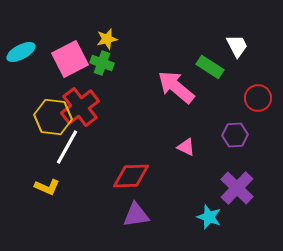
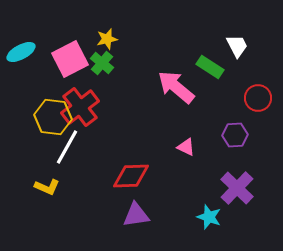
green cross: rotated 20 degrees clockwise
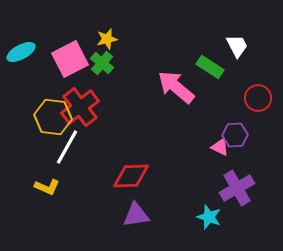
pink triangle: moved 34 px right
purple cross: rotated 16 degrees clockwise
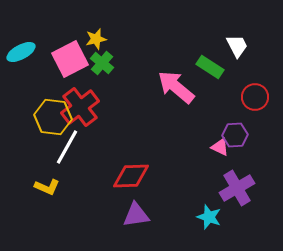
yellow star: moved 11 px left
red circle: moved 3 px left, 1 px up
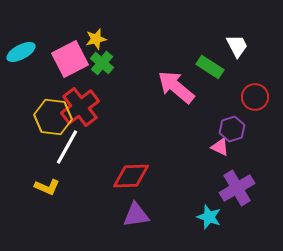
purple hexagon: moved 3 px left, 6 px up; rotated 15 degrees counterclockwise
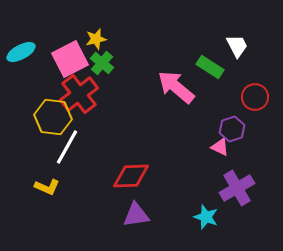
red cross: moved 1 px left, 13 px up
cyan star: moved 3 px left
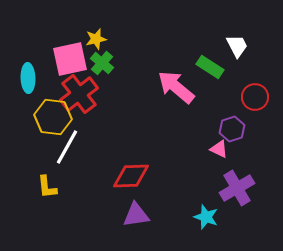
cyan ellipse: moved 7 px right, 26 px down; rotated 64 degrees counterclockwise
pink square: rotated 15 degrees clockwise
pink triangle: moved 1 px left, 2 px down
yellow L-shape: rotated 60 degrees clockwise
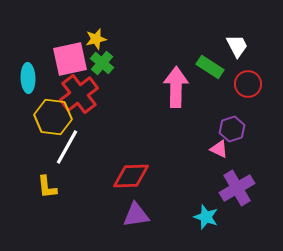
pink arrow: rotated 51 degrees clockwise
red circle: moved 7 px left, 13 px up
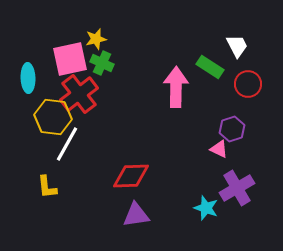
green cross: rotated 15 degrees counterclockwise
white line: moved 3 px up
cyan star: moved 9 px up
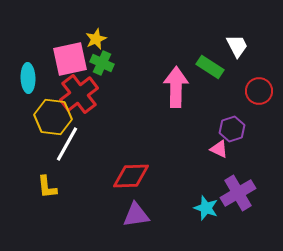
yellow star: rotated 10 degrees counterclockwise
red circle: moved 11 px right, 7 px down
purple cross: moved 1 px right, 5 px down
